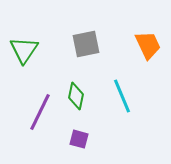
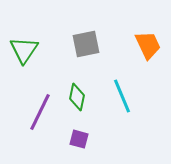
green diamond: moved 1 px right, 1 px down
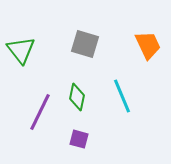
gray square: moved 1 px left; rotated 28 degrees clockwise
green triangle: moved 3 px left; rotated 12 degrees counterclockwise
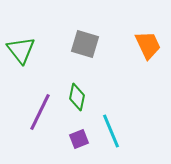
cyan line: moved 11 px left, 35 px down
purple square: rotated 36 degrees counterclockwise
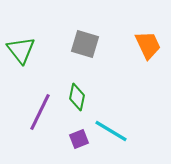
cyan line: rotated 36 degrees counterclockwise
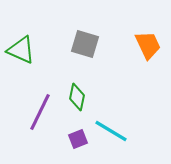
green triangle: rotated 28 degrees counterclockwise
purple square: moved 1 px left
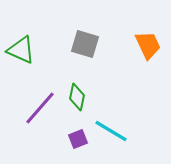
purple line: moved 4 px up; rotated 15 degrees clockwise
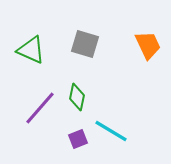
green triangle: moved 10 px right
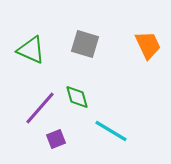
green diamond: rotated 28 degrees counterclockwise
purple square: moved 22 px left
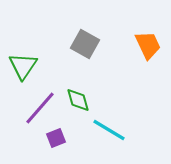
gray square: rotated 12 degrees clockwise
green triangle: moved 8 px left, 16 px down; rotated 40 degrees clockwise
green diamond: moved 1 px right, 3 px down
cyan line: moved 2 px left, 1 px up
purple square: moved 1 px up
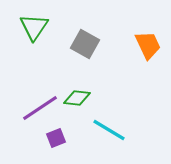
green triangle: moved 11 px right, 39 px up
green diamond: moved 1 px left, 2 px up; rotated 68 degrees counterclockwise
purple line: rotated 15 degrees clockwise
